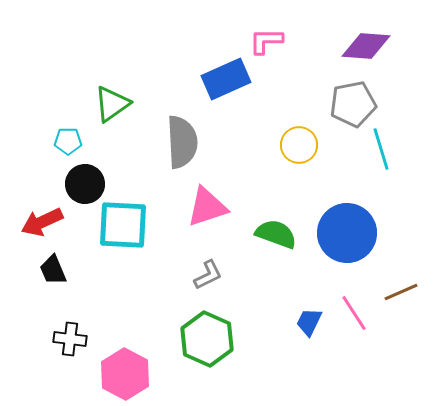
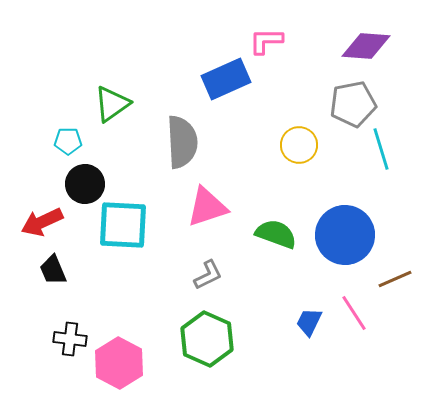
blue circle: moved 2 px left, 2 px down
brown line: moved 6 px left, 13 px up
pink hexagon: moved 6 px left, 11 px up
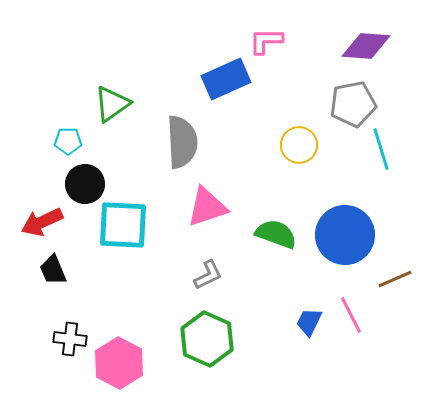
pink line: moved 3 px left, 2 px down; rotated 6 degrees clockwise
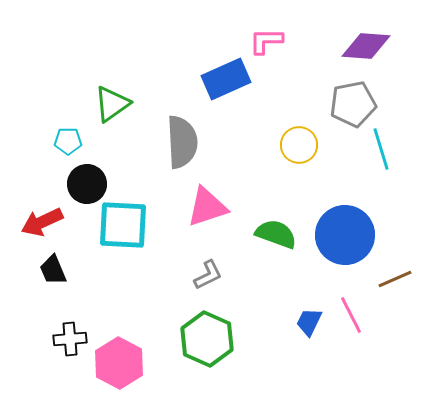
black circle: moved 2 px right
black cross: rotated 12 degrees counterclockwise
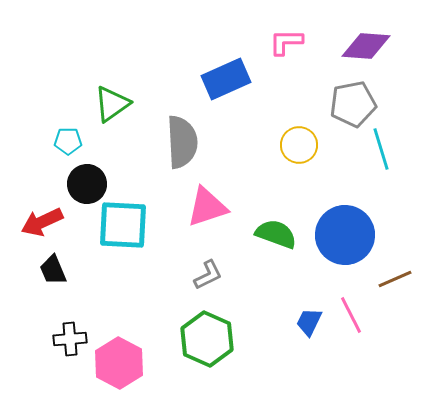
pink L-shape: moved 20 px right, 1 px down
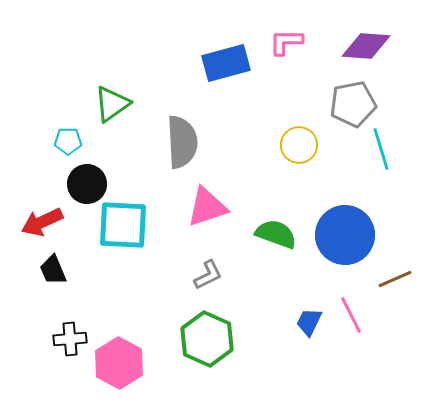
blue rectangle: moved 16 px up; rotated 9 degrees clockwise
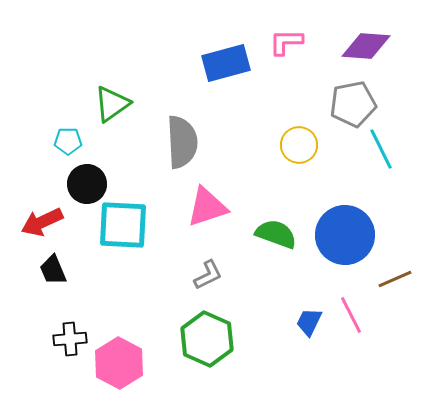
cyan line: rotated 9 degrees counterclockwise
